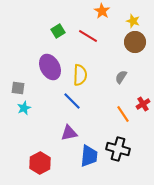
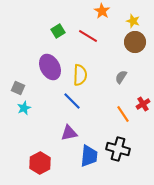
gray square: rotated 16 degrees clockwise
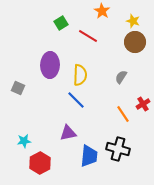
green square: moved 3 px right, 8 px up
purple ellipse: moved 2 px up; rotated 30 degrees clockwise
blue line: moved 4 px right, 1 px up
cyan star: moved 33 px down; rotated 16 degrees clockwise
purple triangle: moved 1 px left
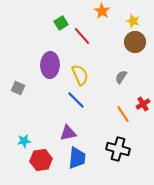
red line: moved 6 px left; rotated 18 degrees clockwise
yellow semicircle: rotated 25 degrees counterclockwise
blue trapezoid: moved 12 px left, 2 px down
red hexagon: moved 1 px right, 3 px up; rotated 20 degrees clockwise
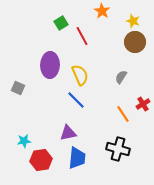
red line: rotated 12 degrees clockwise
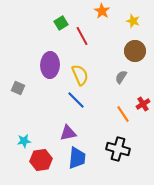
brown circle: moved 9 px down
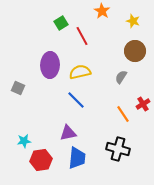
yellow semicircle: moved 3 px up; rotated 80 degrees counterclockwise
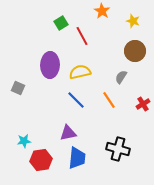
orange line: moved 14 px left, 14 px up
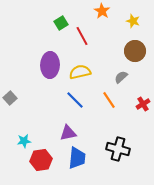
gray semicircle: rotated 16 degrees clockwise
gray square: moved 8 px left, 10 px down; rotated 24 degrees clockwise
blue line: moved 1 px left
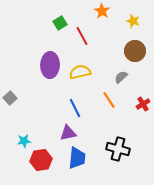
green square: moved 1 px left
blue line: moved 8 px down; rotated 18 degrees clockwise
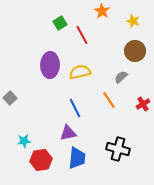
red line: moved 1 px up
